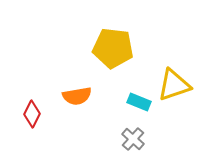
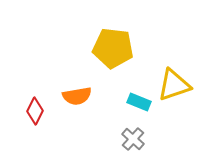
red diamond: moved 3 px right, 3 px up
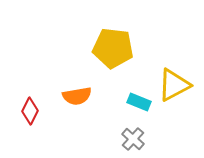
yellow triangle: rotated 9 degrees counterclockwise
red diamond: moved 5 px left
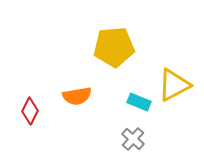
yellow pentagon: moved 1 px right, 1 px up; rotated 12 degrees counterclockwise
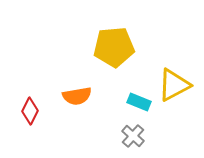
gray cross: moved 3 px up
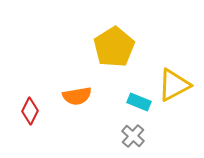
yellow pentagon: rotated 27 degrees counterclockwise
